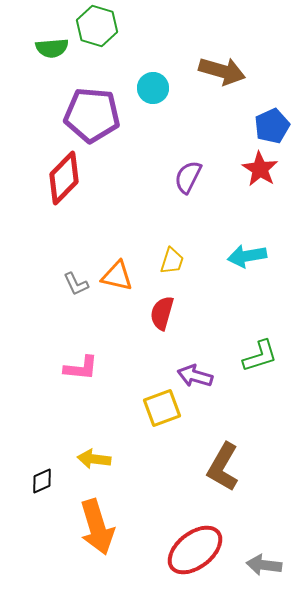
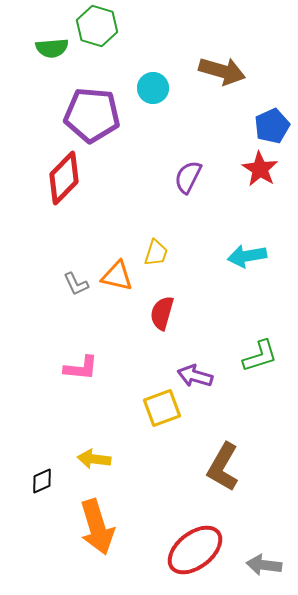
yellow trapezoid: moved 16 px left, 8 px up
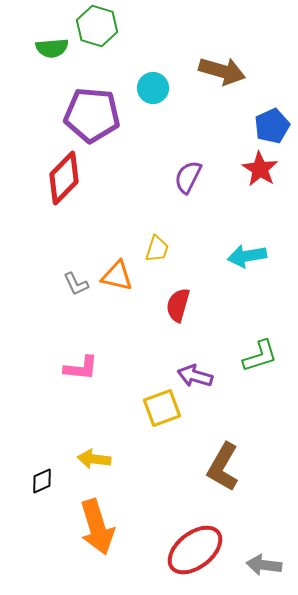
yellow trapezoid: moved 1 px right, 4 px up
red semicircle: moved 16 px right, 8 px up
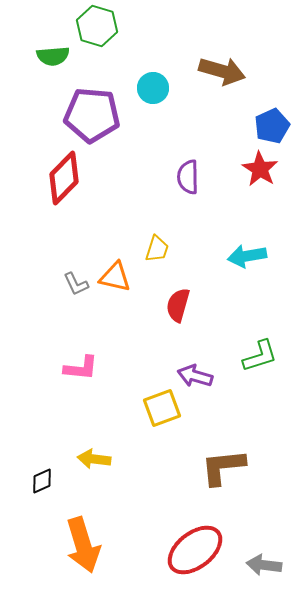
green semicircle: moved 1 px right, 8 px down
purple semicircle: rotated 28 degrees counterclockwise
orange triangle: moved 2 px left, 1 px down
brown L-shape: rotated 54 degrees clockwise
orange arrow: moved 14 px left, 18 px down
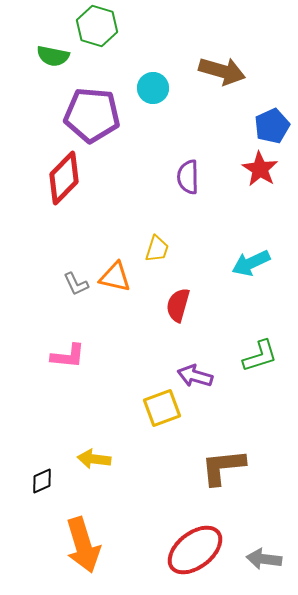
green semicircle: rotated 16 degrees clockwise
cyan arrow: moved 4 px right, 7 px down; rotated 15 degrees counterclockwise
pink L-shape: moved 13 px left, 12 px up
gray arrow: moved 6 px up
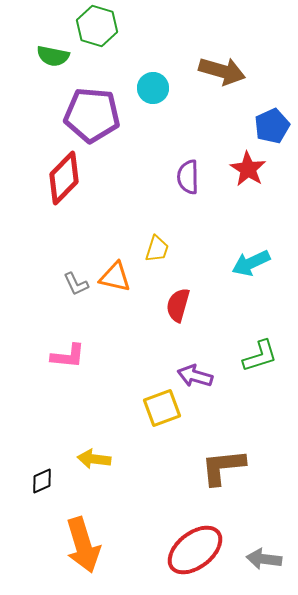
red star: moved 12 px left
